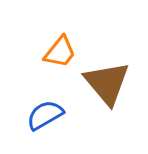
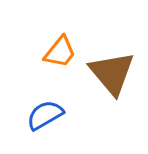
brown triangle: moved 5 px right, 10 px up
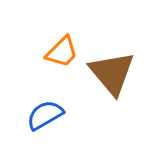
orange trapezoid: moved 2 px right; rotated 6 degrees clockwise
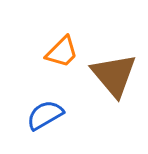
brown triangle: moved 2 px right, 2 px down
